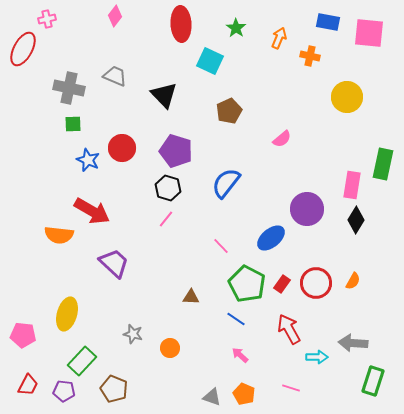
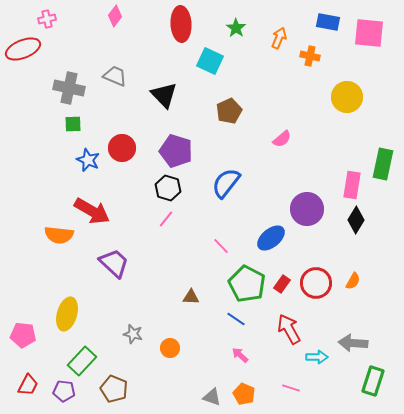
red ellipse at (23, 49): rotated 40 degrees clockwise
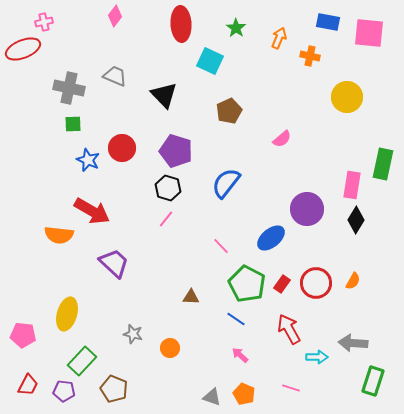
pink cross at (47, 19): moved 3 px left, 3 px down
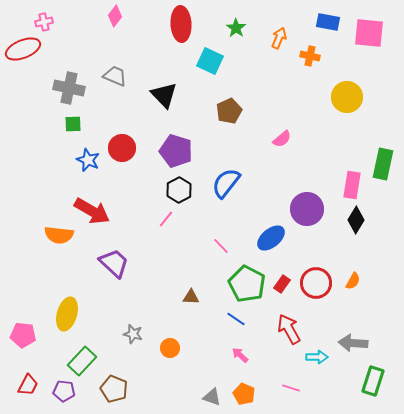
black hexagon at (168, 188): moved 11 px right, 2 px down; rotated 15 degrees clockwise
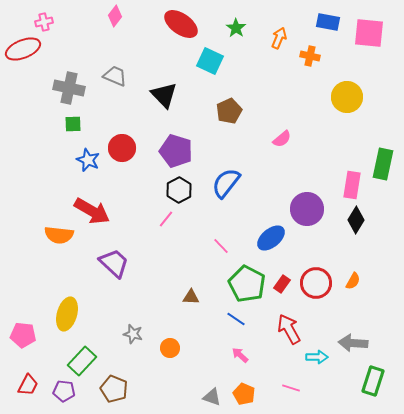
red ellipse at (181, 24): rotated 52 degrees counterclockwise
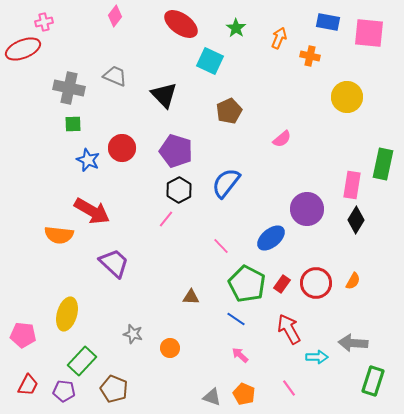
pink line at (291, 388): moved 2 px left; rotated 36 degrees clockwise
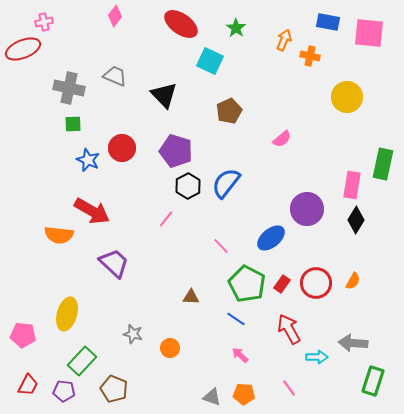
orange arrow at (279, 38): moved 5 px right, 2 px down
black hexagon at (179, 190): moved 9 px right, 4 px up
orange pentagon at (244, 394): rotated 20 degrees counterclockwise
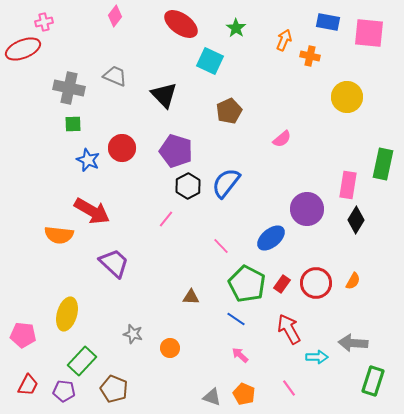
pink rectangle at (352, 185): moved 4 px left
orange pentagon at (244, 394): rotated 20 degrees clockwise
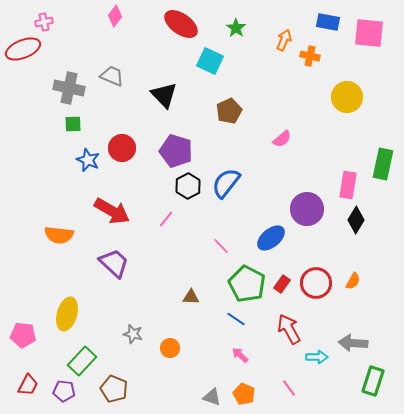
gray trapezoid at (115, 76): moved 3 px left
red arrow at (92, 211): moved 20 px right
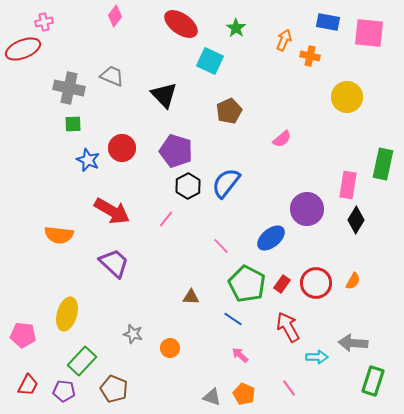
blue line at (236, 319): moved 3 px left
red arrow at (289, 329): moved 1 px left, 2 px up
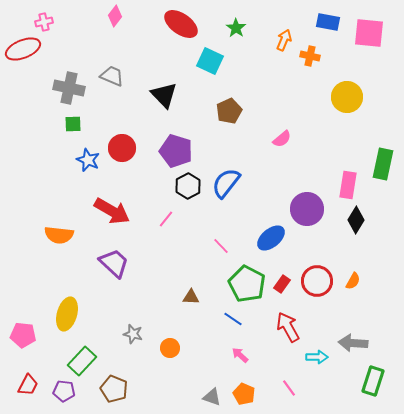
red circle at (316, 283): moved 1 px right, 2 px up
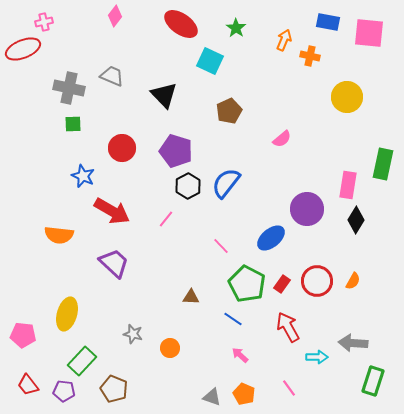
blue star at (88, 160): moved 5 px left, 16 px down
red trapezoid at (28, 385): rotated 115 degrees clockwise
